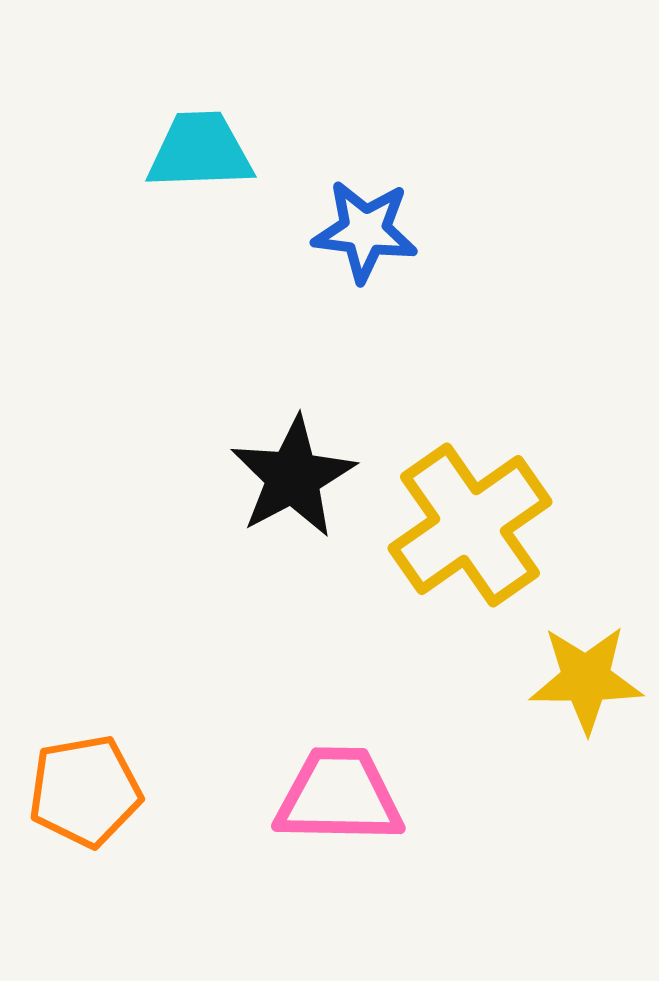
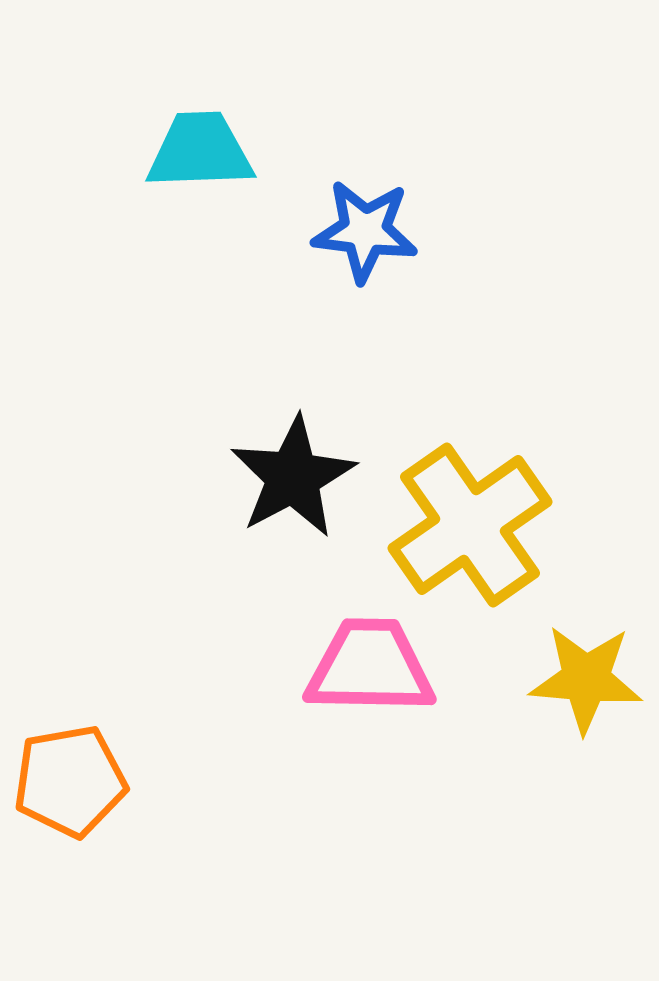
yellow star: rotated 5 degrees clockwise
orange pentagon: moved 15 px left, 10 px up
pink trapezoid: moved 31 px right, 129 px up
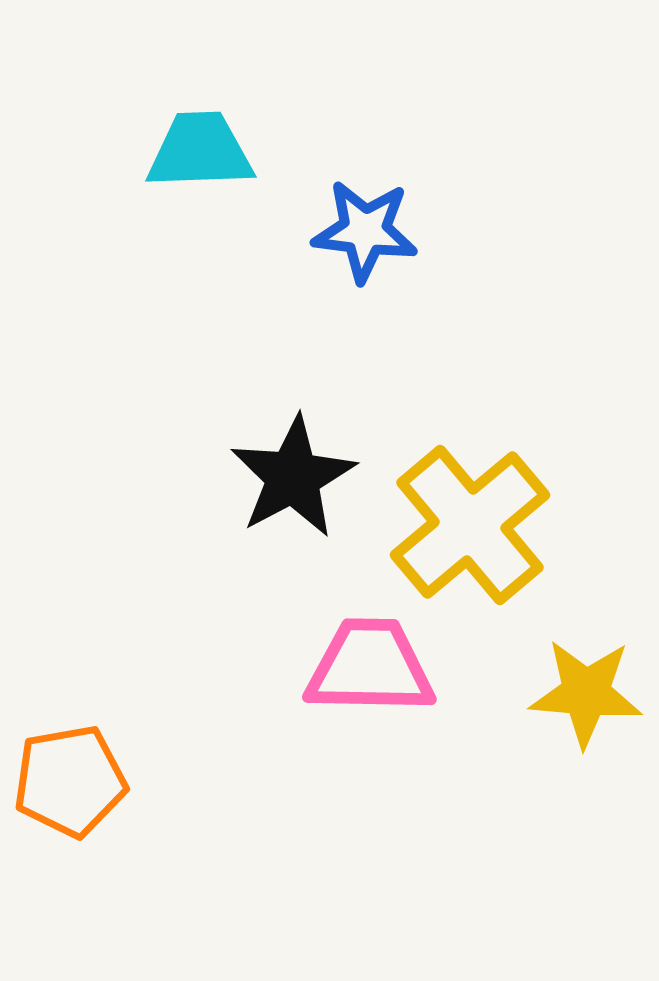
yellow cross: rotated 5 degrees counterclockwise
yellow star: moved 14 px down
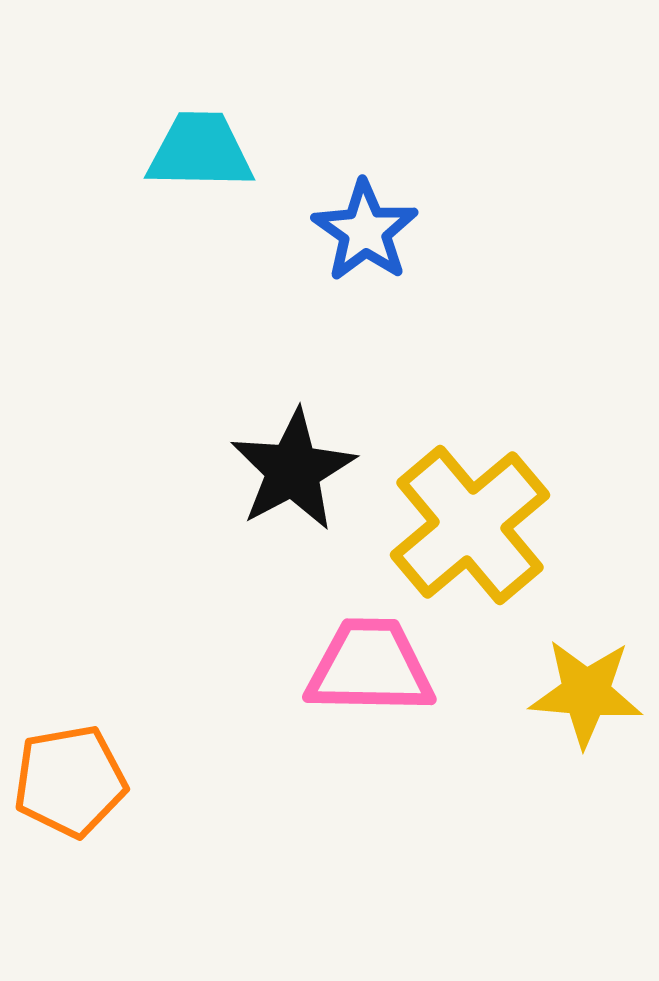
cyan trapezoid: rotated 3 degrees clockwise
blue star: rotated 28 degrees clockwise
black star: moved 7 px up
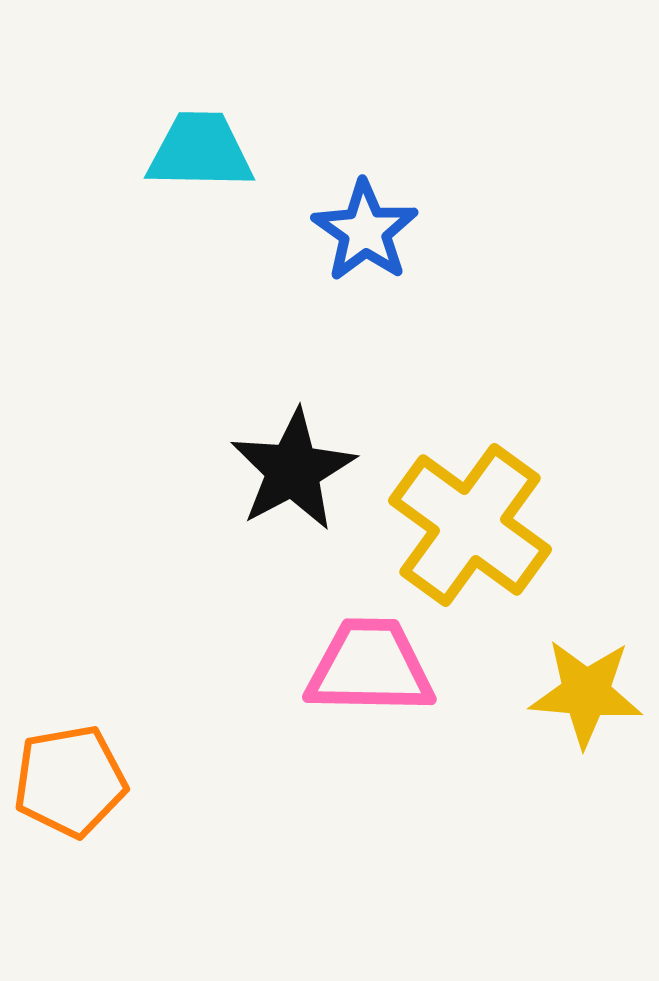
yellow cross: rotated 14 degrees counterclockwise
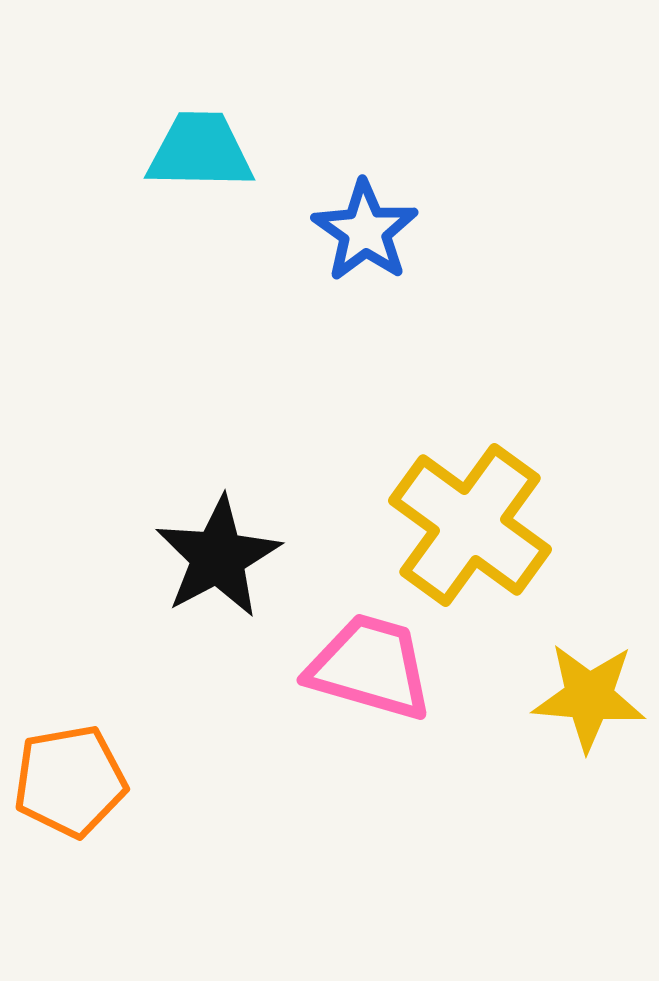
black star: moved 75 px left, 87 px down
pink trapezoid: rotated 15 degrees clockwise
yellow star: moved 3 px right, 4 px down
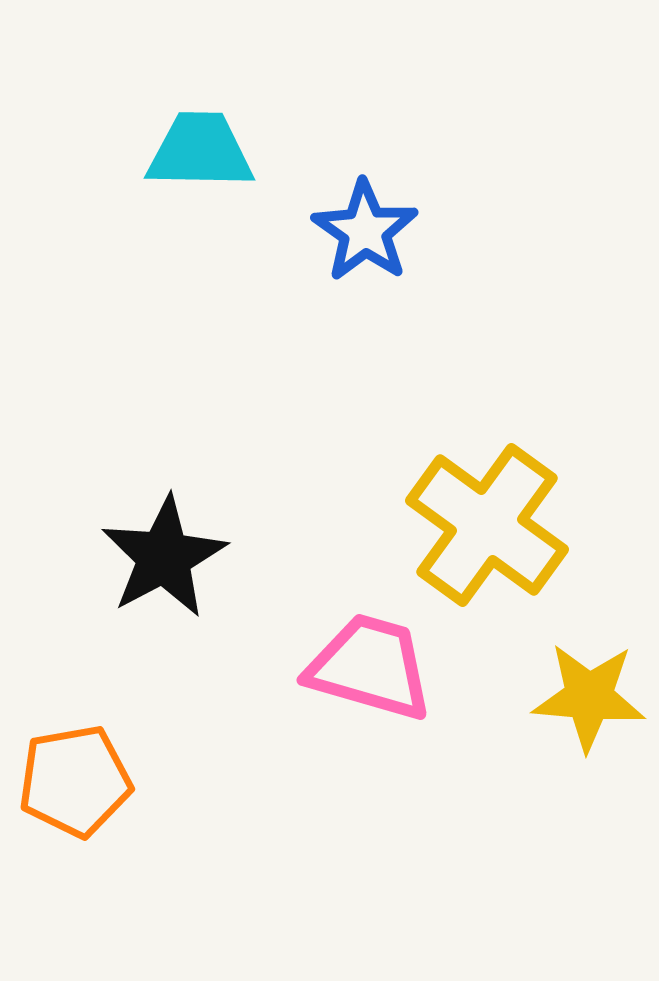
yellow cross: moved 17 px right
black star: moved 54 px left
orange pentagon: moved 5 px right
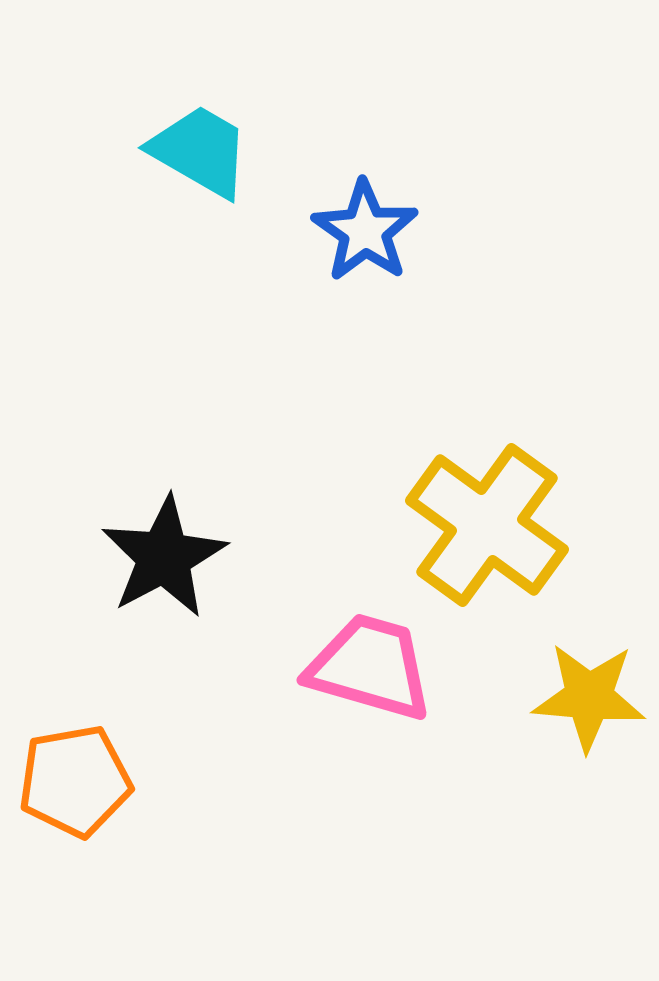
cyan trapezoid: rotated 29 degrees clockwise
